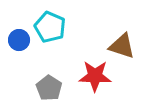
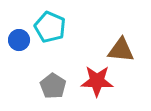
brown triangle: moved 1 px left, 4 px down; rotated 12 degrees counterclockwise
red star: moved 2 px right, 5 px down
gray pentagon: moved 4 px right, 2 px up
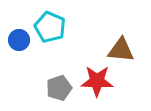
gray pentagon: moved 6 px right, 2 px down; rotated 20 degrees clockwise
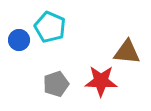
brown triangle: moved 6 px right, 2 px down
red star: moved 4 px right
gray pentagon: moved 3 px left, 4 px up
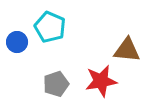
blue circle: moved 2 px left, 2 px down
brown triangle: moved 2 px up
red star: rotated 12 degrees counterclockwise
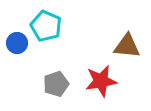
cyan pentagon: moved 4 px left, 1 px up
blue circle: moved 1 px down
brown triangle: moved 4 px up
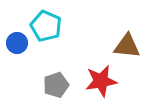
gray pentagon: moved 1 px down
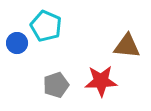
red star: rotated 8 degrees clockwise
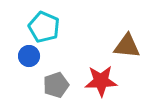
cyan pentagon: moved 2 px left, 1 px down
blue circle: moved 12 px right, 13 px down
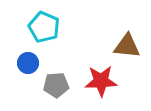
blue circle: moved 1 px left, 7 px down
gray pentagon: rotated 15 degrees clockwise
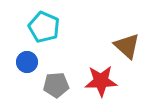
brown triangle: rotated 36 degrees clockwise
blue circle: moved 1 px left, 1 px up
